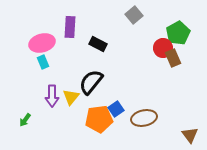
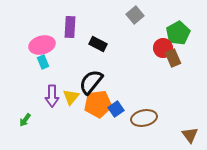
gray square: moved 1 px right
pink ellipse: moved 2 px down
orange pentagon: moved 1 px left, 15 px up
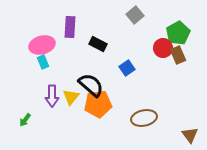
brown rectangle: moved 5 px right, 3 px up
black semicircle: moved 3 px down; rotated 92 degrees clockwise
blue square: moved 11 px right, 41 px up
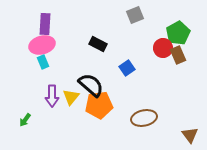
gray square: rotated 18 degrees clockwise
purple rectangle: moved 25 px left, 3 px up
orange pentagon: moved 1 px right, 1 px down
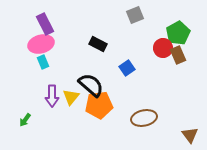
purple rectangle: rotated 30 degrees counterclockwise
pink ellipse: moved 1 px left, 1 px up
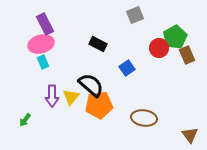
green pentagon: moved 3 px left, 4 px down
red circle: moved 4 px left
brown rectangle: moved 9 px right
brown ellipse: rotated 20 degrees clockwise
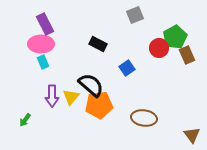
pink ellipse: rotated 15 degrees clockwise
brown triangle: moved 2 px right
